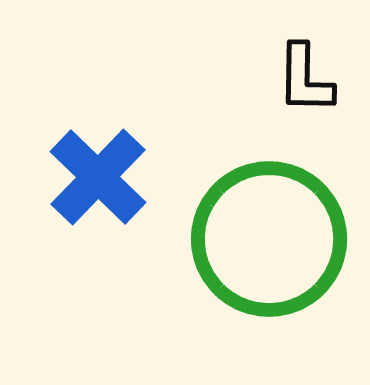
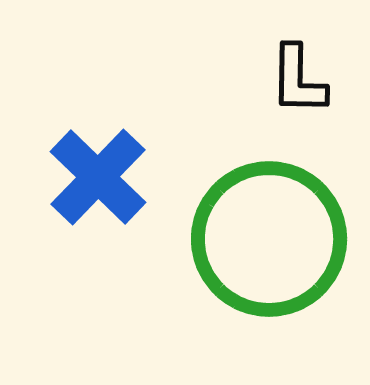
black L-shape: moved 7 px left, 1 px down
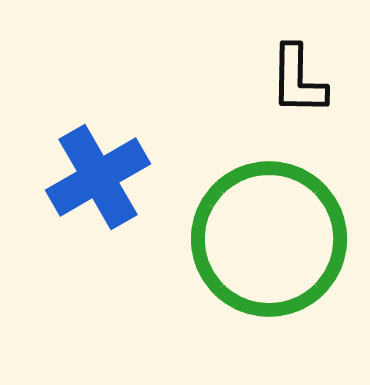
blue cross: rotated 16 degrees clockwise
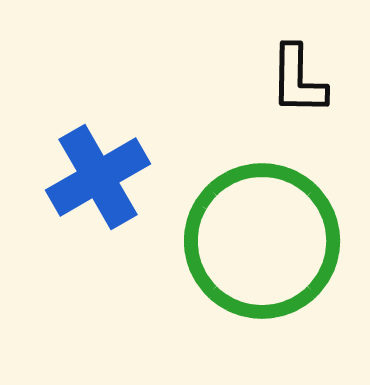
green circle: moved 7 px left, 2 px down
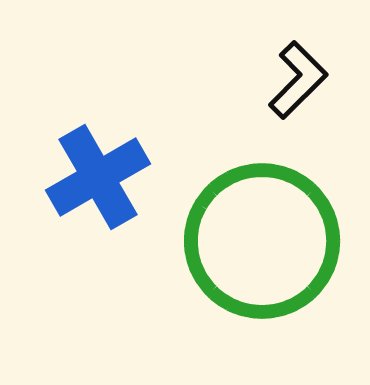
black L-shape: rotated 136 degrees counterclockwise
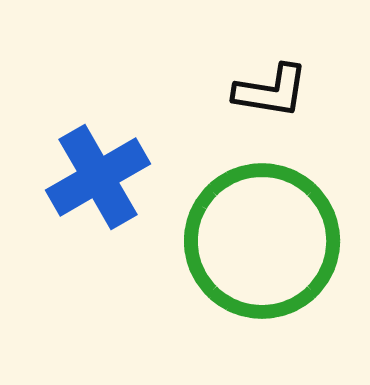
black L-shape: moved 27 px left, 11 px down; rotated 54 degrees clockwise
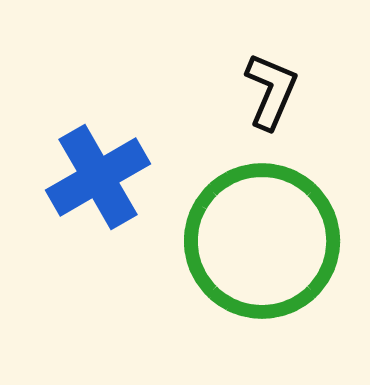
black L-shape: rotated 76 degrees counterclockwise
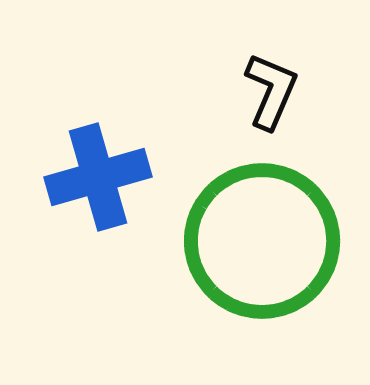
blue cross: rotated 14 degrees clockwise
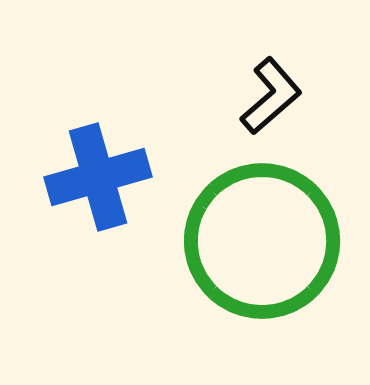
black L-shape: moved 5 px down; rotated 26 degrees clockwise
